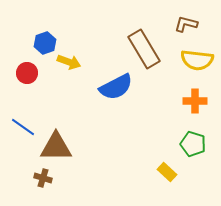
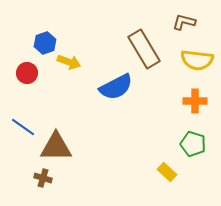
brown L-shape: moved 2 px left, 2 px up
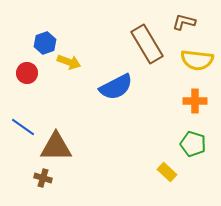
brown rectangle: moved 3 px right, 5 px up
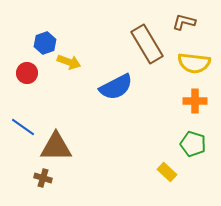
yellow semicircle: moved 3 px left, 3 px down
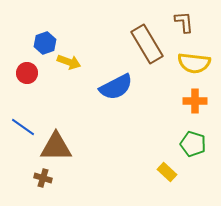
brown L-shape: rotated 70 degrees clockwise
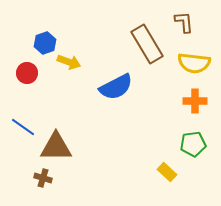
green pentagon: rotated 25 degrees counterclockwise
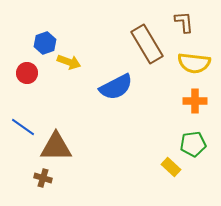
yellow rectangle: moved 4 px right, 5 px up
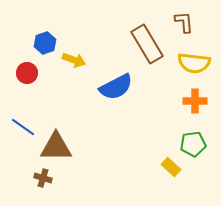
yellow arrow: moved 5 px right, 2 px up
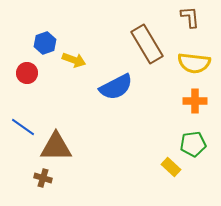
brown L-shape: moved 6 px right, 5 px up
